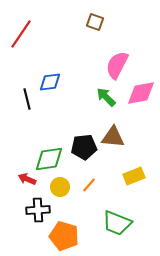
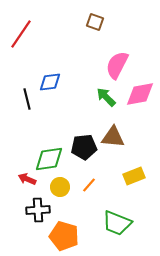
pink diamond: moved 1 px left, 1 px down
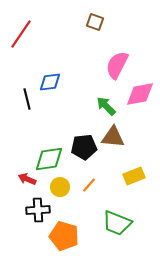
green arrow: moved 9 px down
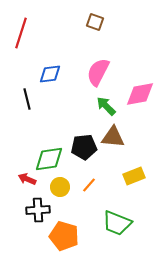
red line: moved 1 px up; rotated 16 degrees counterclockwise
pink semicircle: moved 19 px left, 7 px down
blue diamond: moved 8 px up
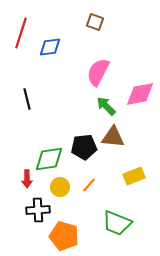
blue diamond: moved 27 px up
red arrow: rotated 114 degrees counterclockwise
